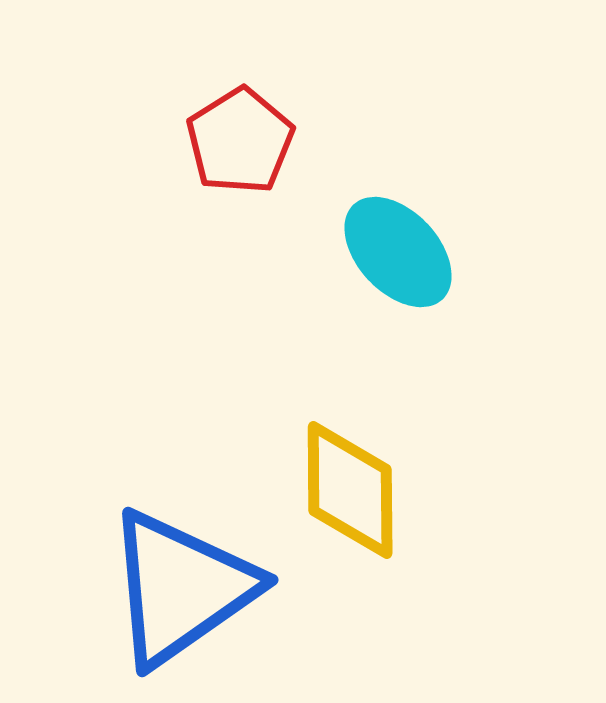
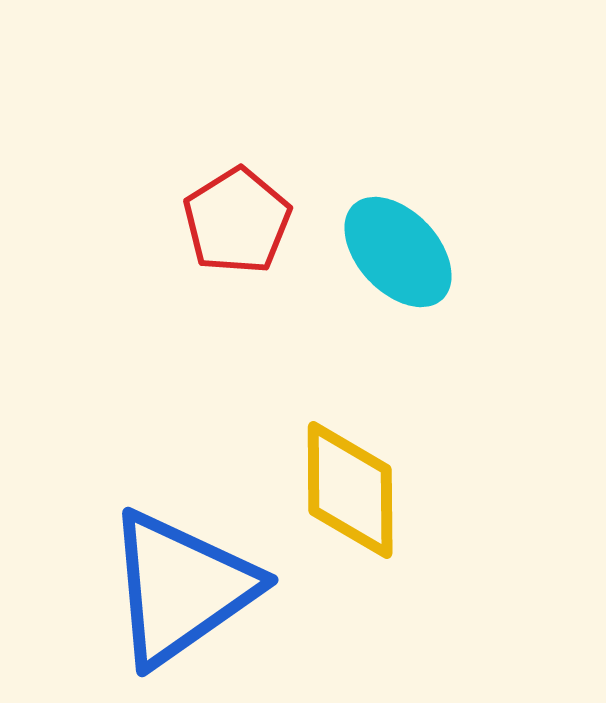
red pentagon: moved 3 px left, 80 px down
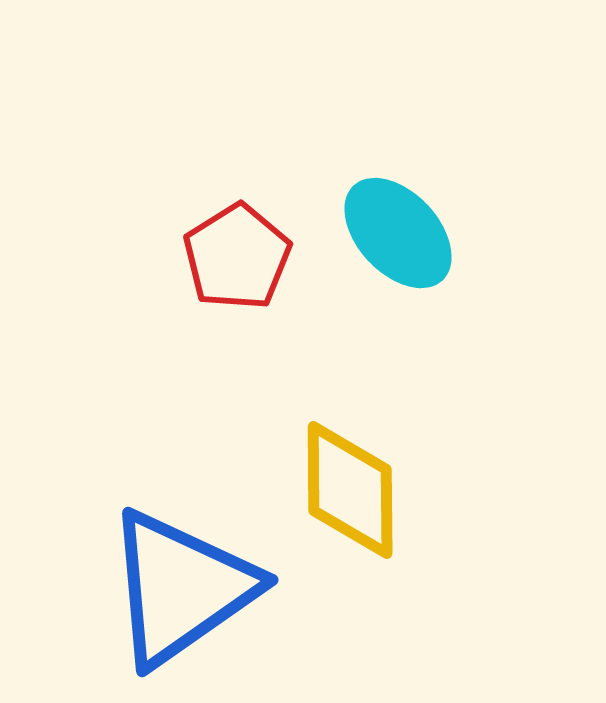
red pentagon: moved 36 px down
cyan ellipse: moved 19 px up
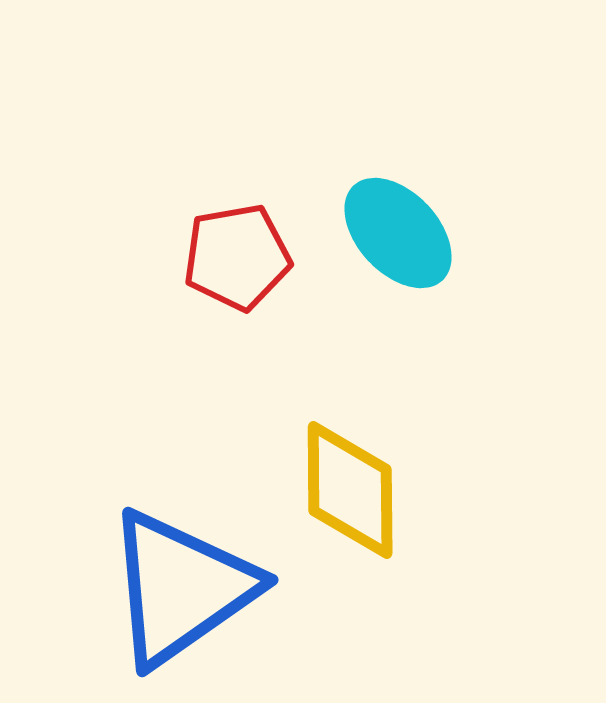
red pentagon: rotated 22 degrees clockwise
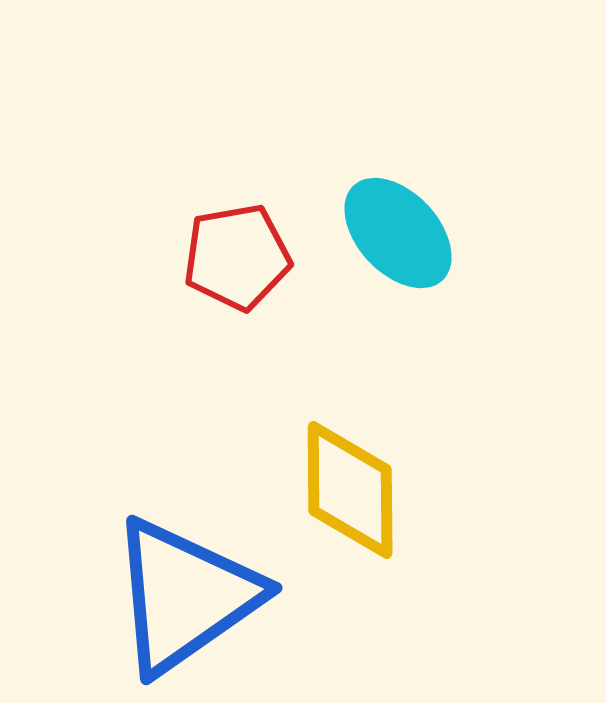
blue triangle: moved 4 px right, 8 px down
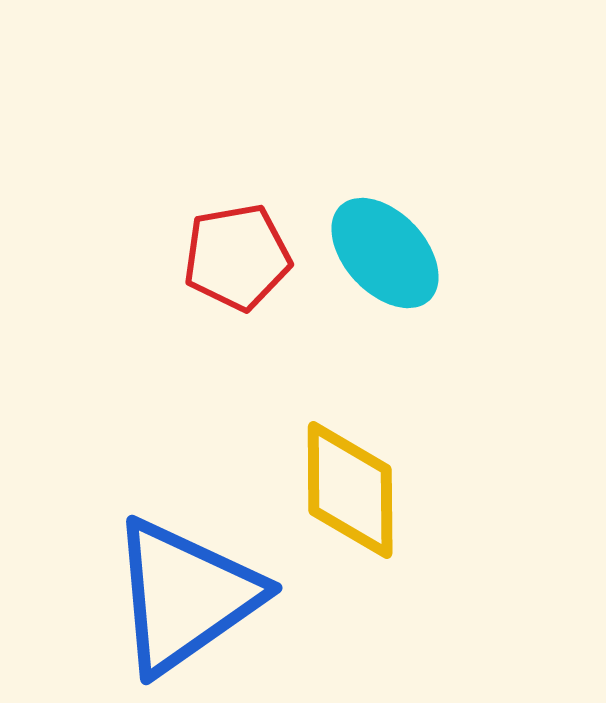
cyan ellipse: moved 13 px left, 20 px down
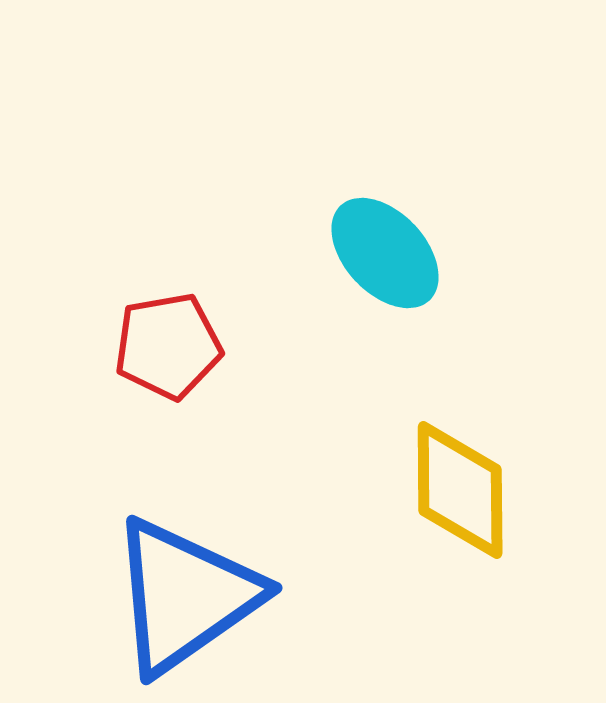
red pentagon: moved 69 px left, 89 px down
yellow diamond: moved 110 px right
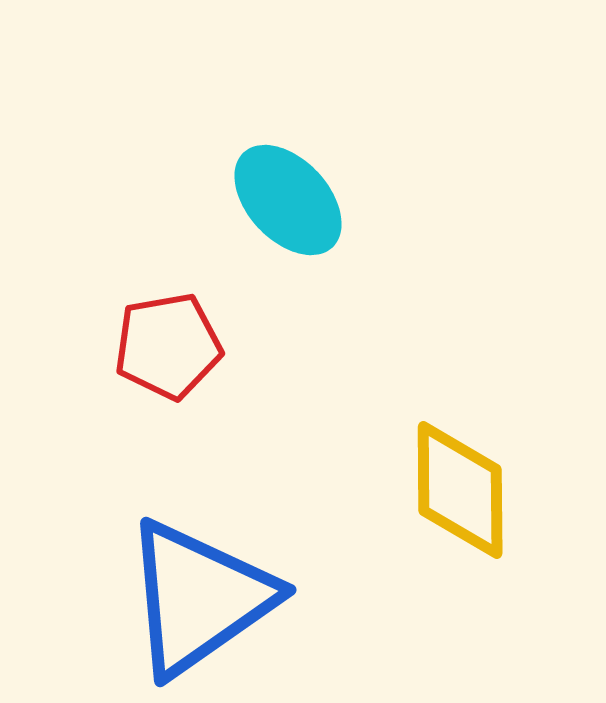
cyan ellipse: moved 97 px left, 53 px up
blue triangle: moved 14 px right, 2 px down
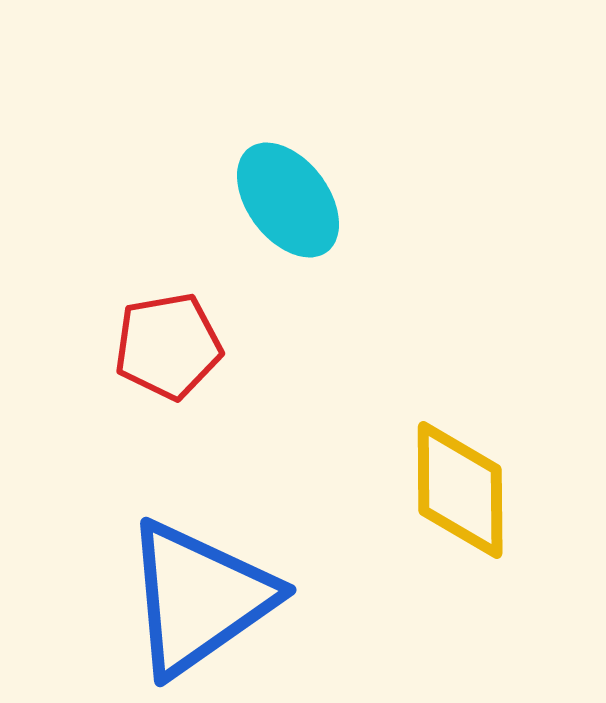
cyan ellipse: rotated 6 degrees clockwise
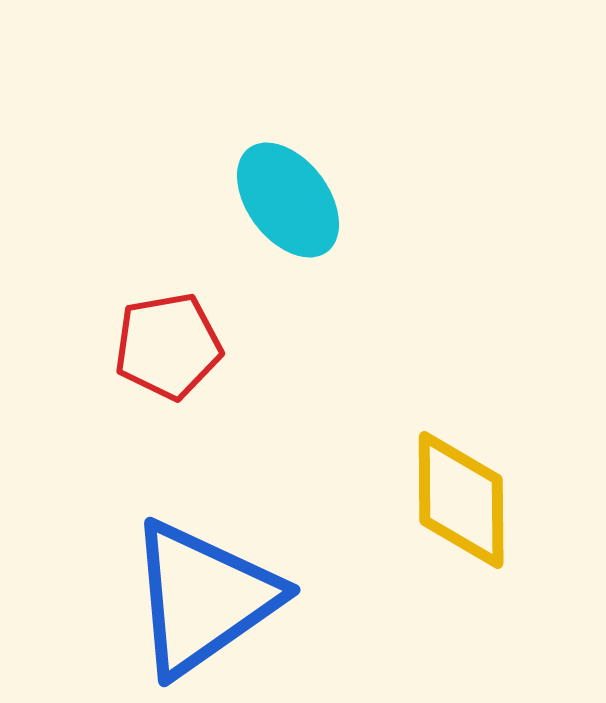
yellow diamond: moved 1 px right, 10 px down
blue triangle: moved 4 px right
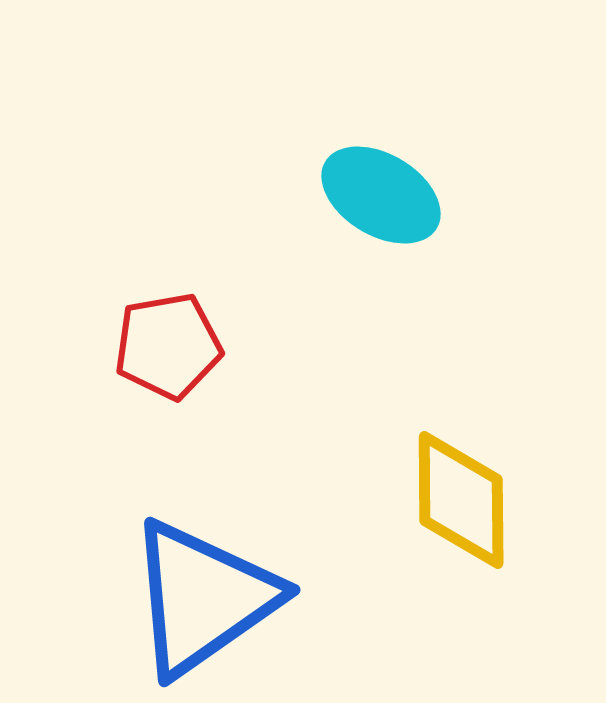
cyan ellipse: moved 93 px right, 5 px up; rotated 22 degrees counterclockwise
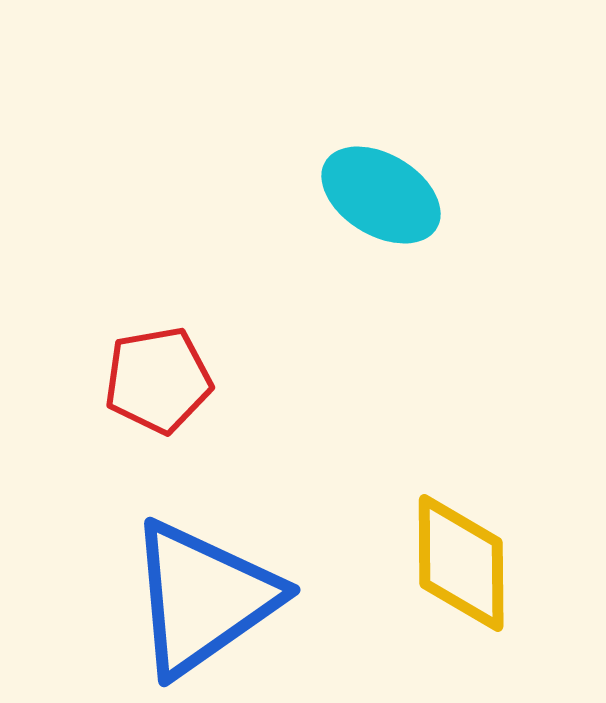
red pentagon: moved 10 px left, 34 px down
yellow diamond: moved 63 px down
